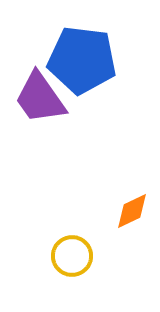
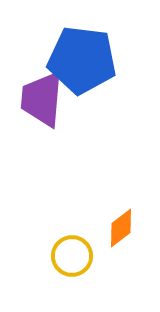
purple trapezoid: moved 2 px right, 1 px down; rotated 40 degrees clockwise
orange diamond: moved 11 px left, 17 px down; rotated 12 degrees counterclockwise
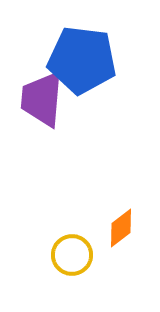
yellow circle: moved 1 px up
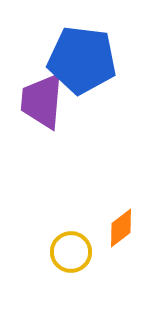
purple trapezoid: moved 2 px down
yellow circle: moved 1 px left, 3 px up
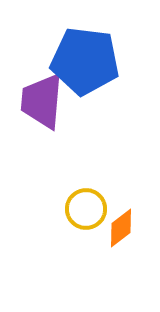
blue pentagon: moved 3 px right, 1 px down
yellow circle: moved 15 px right, 43 px up
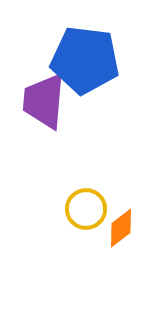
blue pentagon: moved 1 px up
purple trapezoid: moved 2 px right
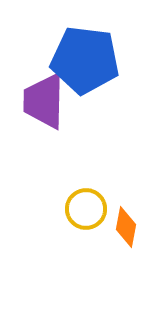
purple trapezoid: rotated 4 degrees counterclockwise
orange diamond: moved 5 px right, 1 px up; rotated 42 degrees counterclockwise
